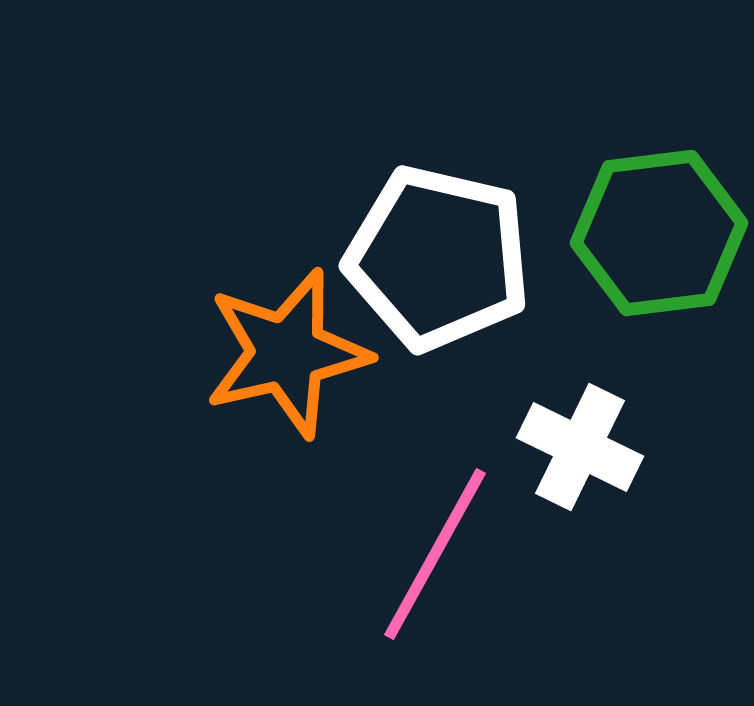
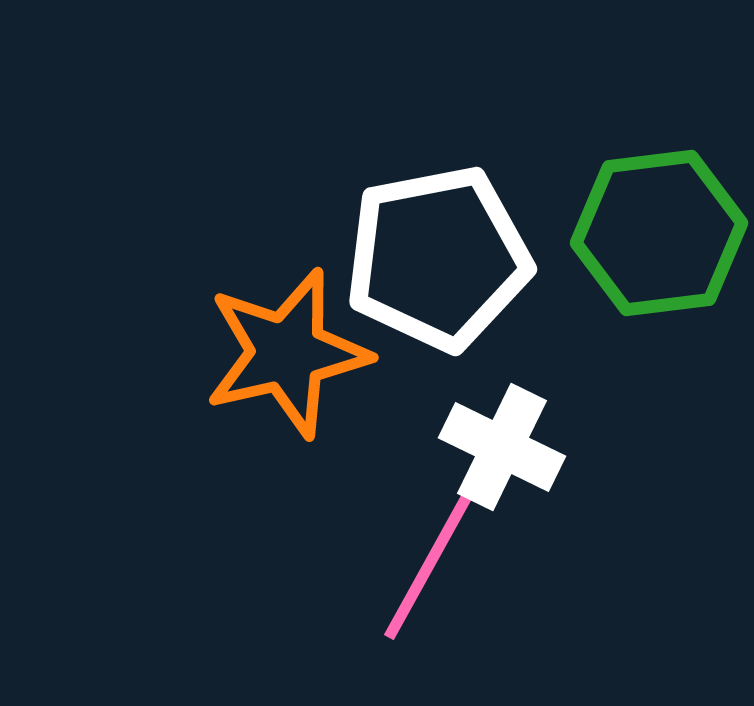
white pentagon: rotated 24 degrees counterclockwise
white cross: moved 78 px left
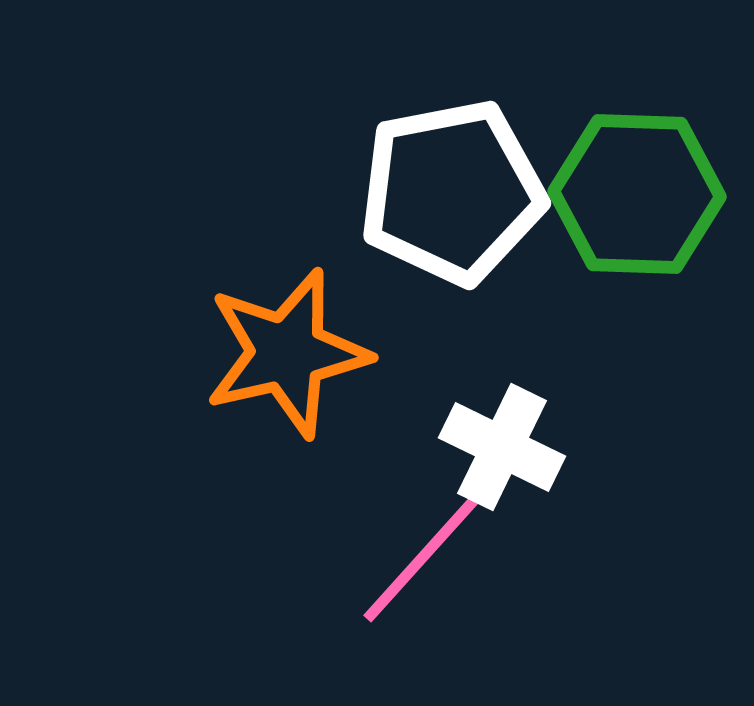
green hexagon: moved 22 px left, 39 px up; rotated 9 degrees clockwise
white pentagon: moved 14 px right, 66 px up
pink line: moved 4 px left, 6 px up; rotated 13 degrees clockwise
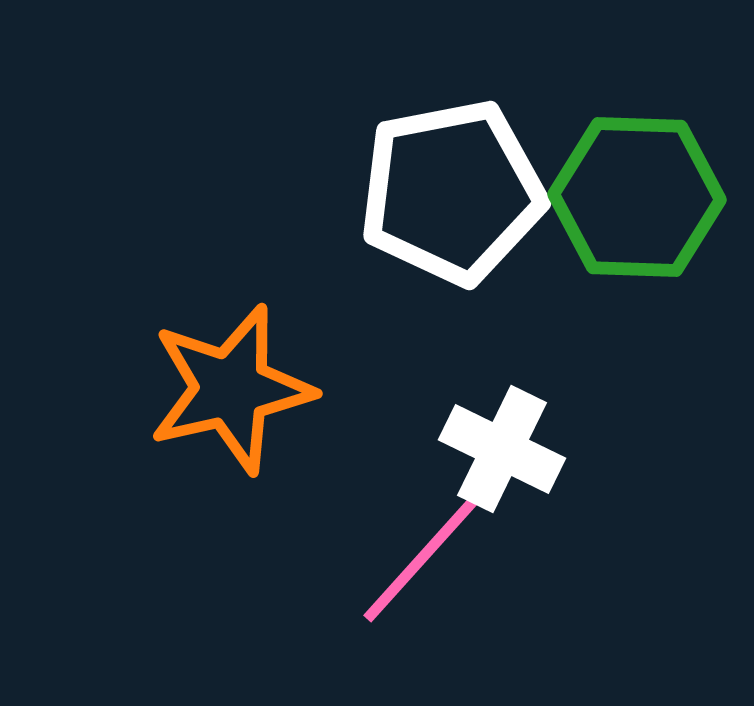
green hexagon: moved 3 px down
orange star: moved 56 px left, 36 px down
white cross: moved 2 px down
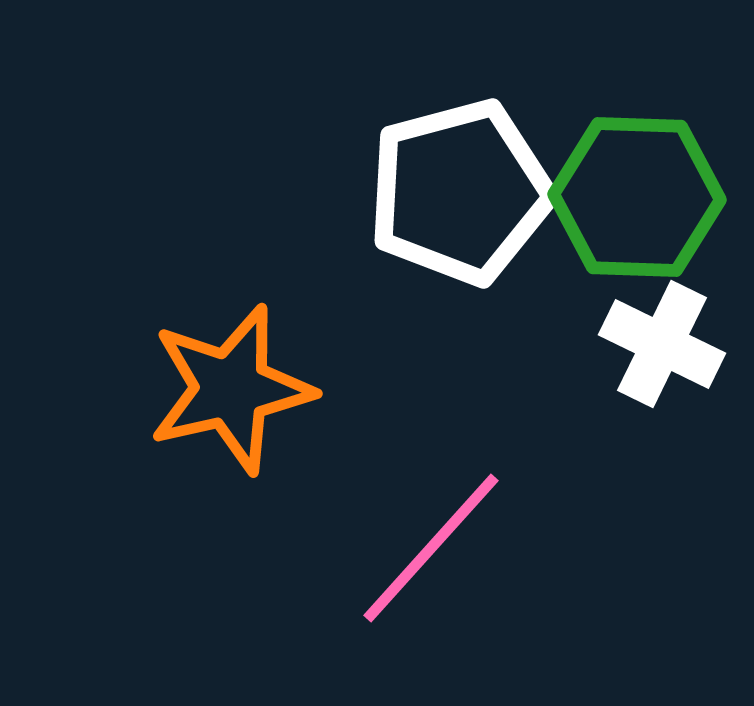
white pentagon: moved 8 px right; rotated 4 degrees counterclockwise
white cross: moved 160 px right, 105 px up
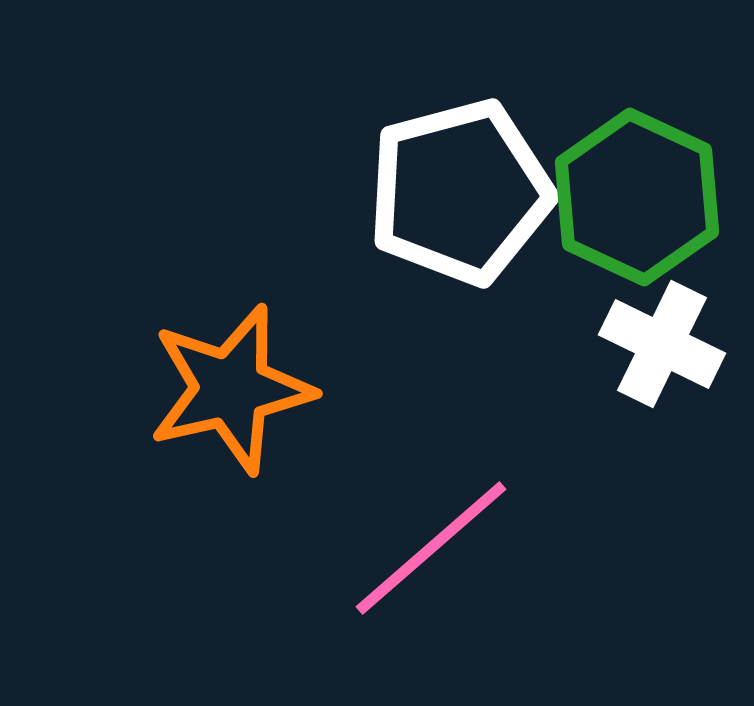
green hexagon: rotated 23 degrees clockwise
pink line: rotated 7 degrees clockwise
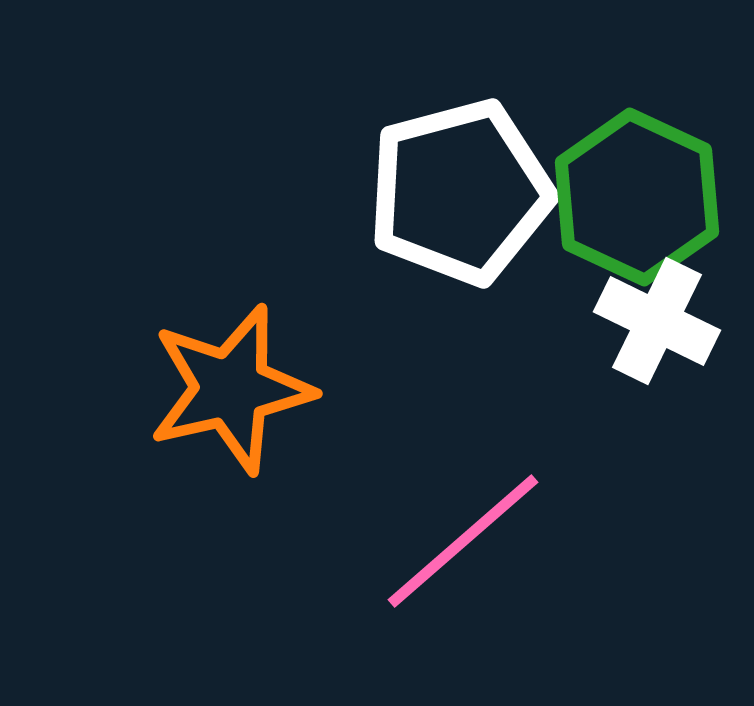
white cross: moved 5 px left, 23 px up
pink line: moved 32 px right, 7 px up
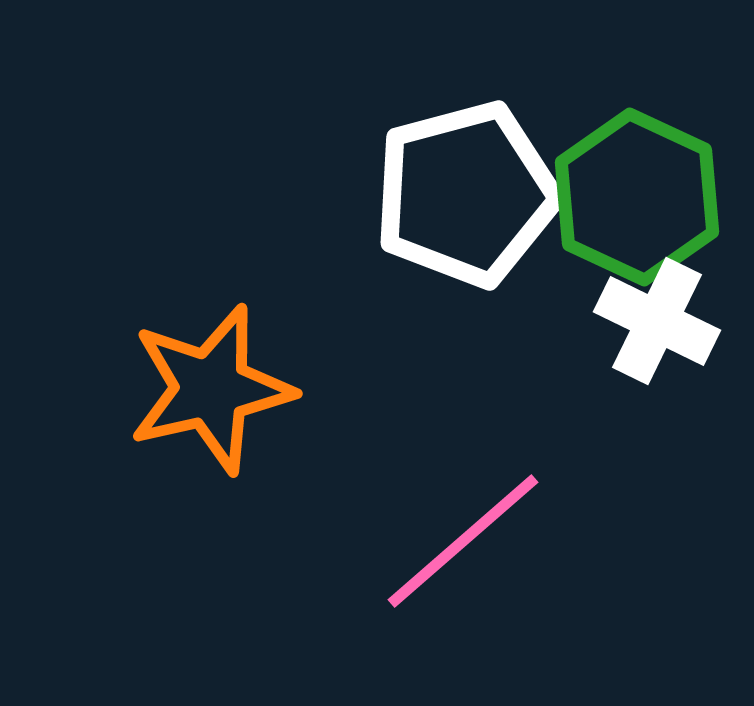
white pentagon: moved 6 px right, 2 px down
orange star: moved 20 px left
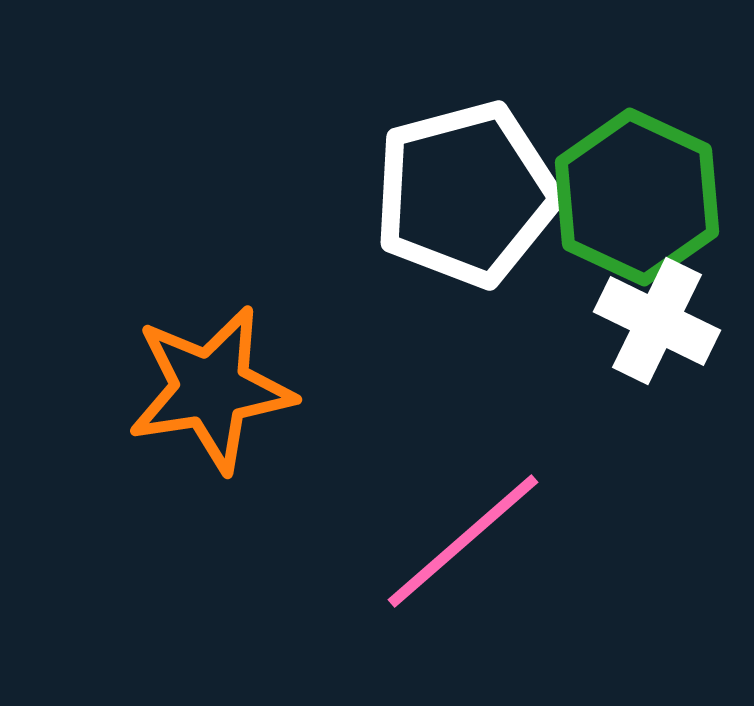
orange star: rotated 4 degrees clockwise
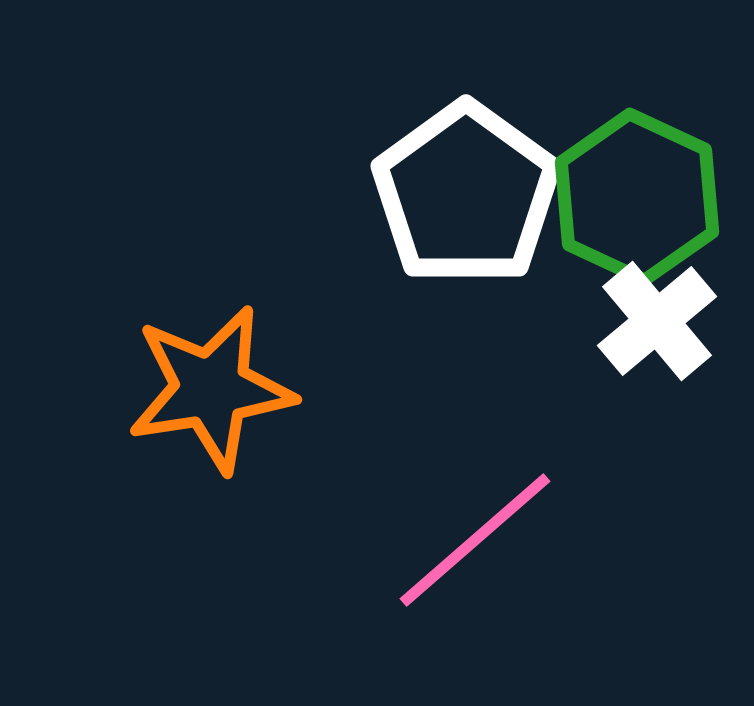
white pentagon: rotated 21 degrees counterclockwise
white cross: rotated 24 degrees clockwise
pink line: moved 12 px right, 1 px up
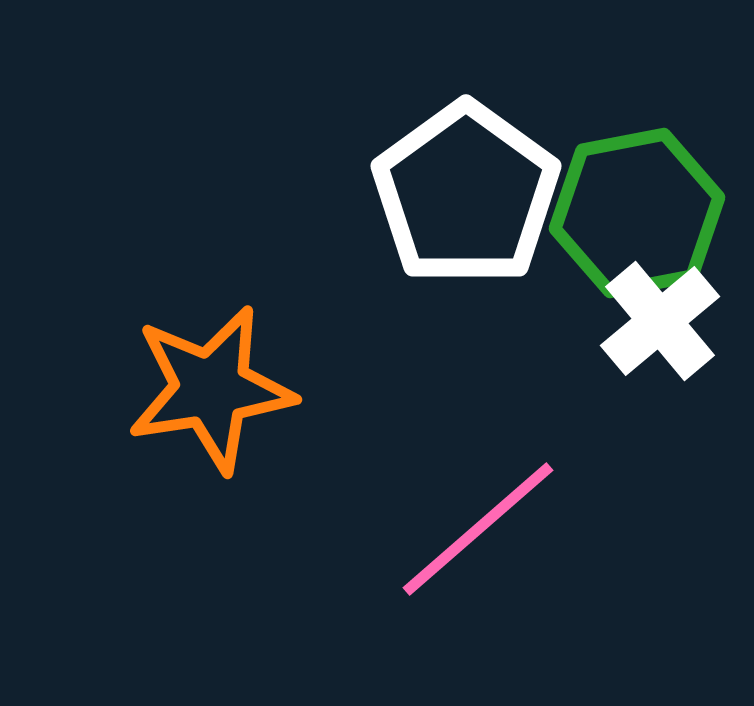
green hexagon: moved 16 px down; rotated 24 degrees clockwise
white cross: moved 3 px right
pink line: moved 3 px right, 11 px up
